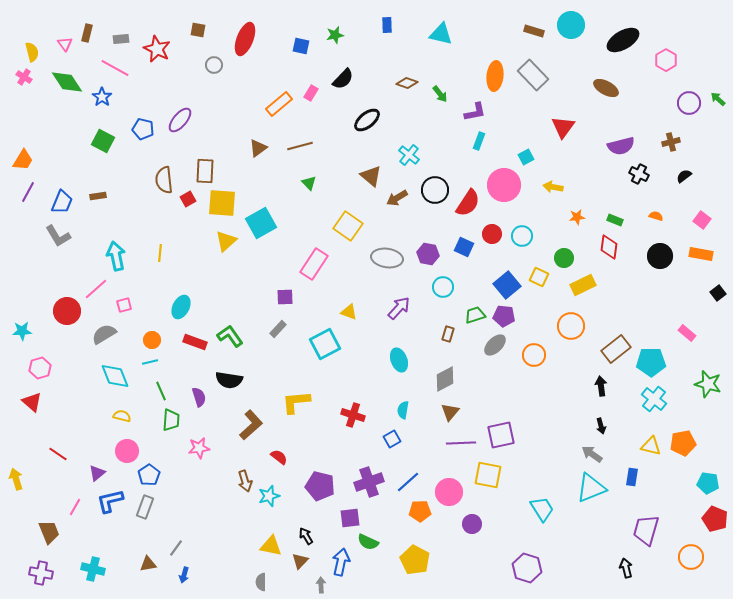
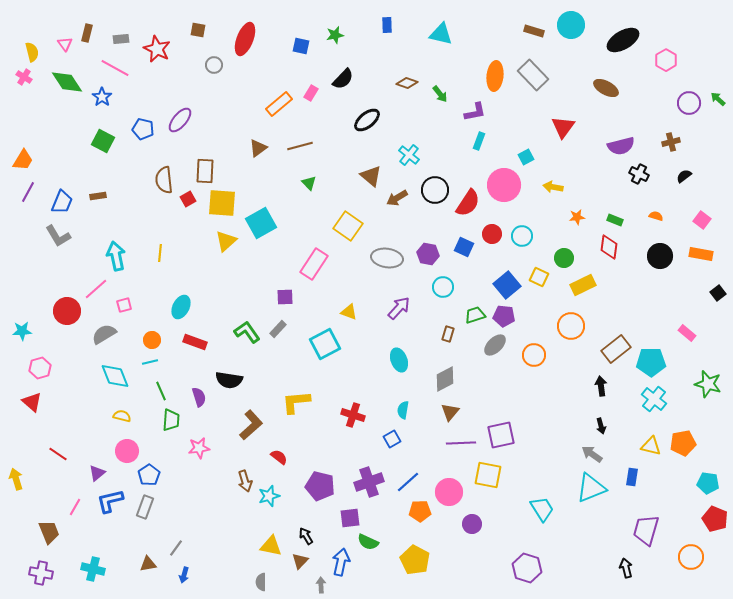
green L-shape at (230, 336): moved 17 px right, 4 px up
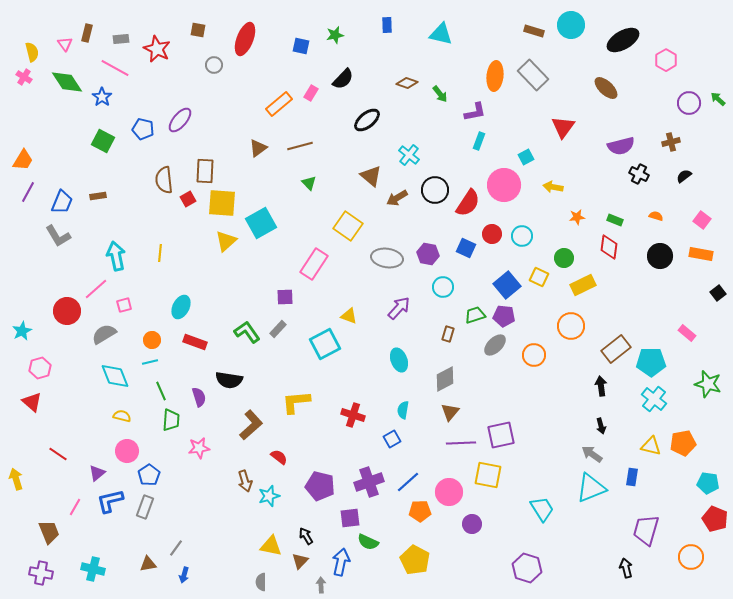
brown ellipse at (606, 88): rotated 15 degrees clockwise
blue square at (464, 247): moved 2 px right, 1 px down
yellow triangle at (349, 312): moved 4 px down
cyan star at (22, 331): rotated 24 degrees counterclockwise
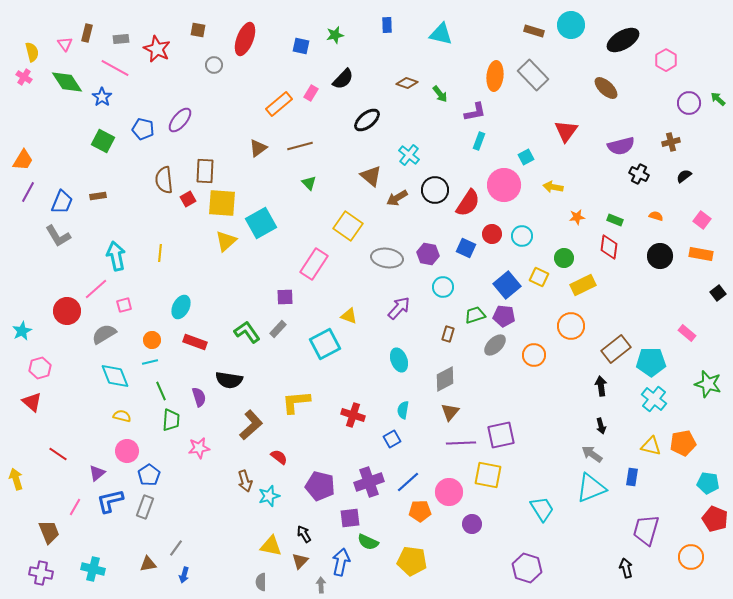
red triangle at (563, 127): moved 3 px right, 4 px down
black arrow at (306, 536): moved 2 px left, 2 px up
yellow pentagon at (415, 560): moved 3 px left, 1 px down; rotated 20 degrees counterclockwise
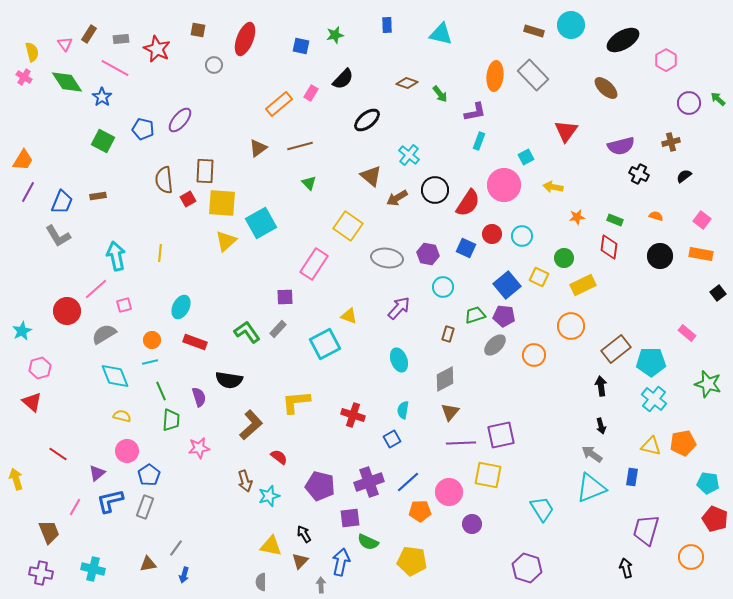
brown rectangle at (87, 33): moved 2 px right, 1 px down; rotated 18 degrees clockwise
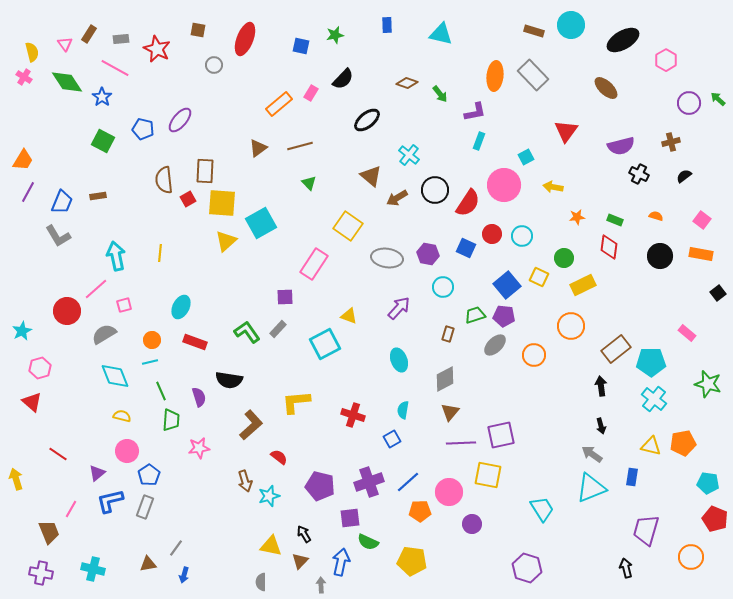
pink line at (75, 507): moved 4 px left, 2 px down
